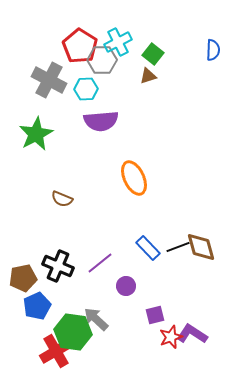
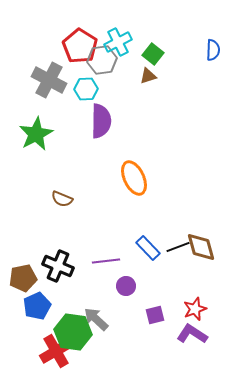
gray hexagon: rotated 8 degrees counterclockwise
purple semicircle: rotated 84 degrees counterclockwise
purple line: moved 6 px right, 2 px up; rotated 32 degrees clockwise
red star: moved 24 px right, 28 px up
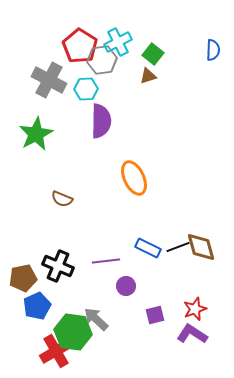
blue rectangle: rotated 20 degrees counterclockwise
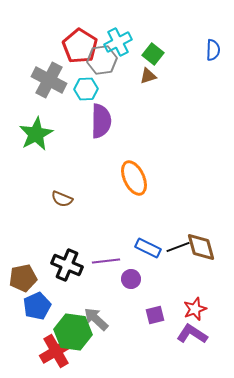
black cross: moved 9 px right, 1 px up
purple circle: moved 5 px right, 7 px up
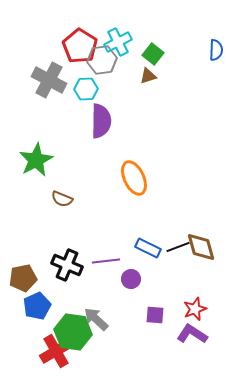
blue semicircle: moved 3 px right
green star: moved 26 px down
purple square: rotated 18 degrees clockwise
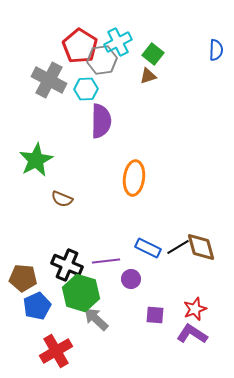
orange ellipse: rotated 32 degrees clockwise
black line: rotated 10 degrees counterclockwise
brown pentagon: rotated 16 degrees clockwise
green hexagon: moved 8 px right, 39 px up; rotated 9 degrees clockwise
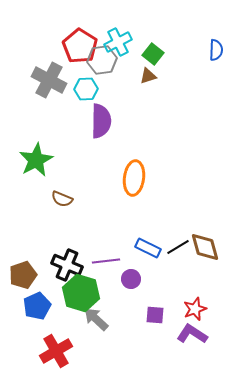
brown diamond: moved 4 px right
brown pentagon: moved 3 px up; rotated 24 degrees counterclockwise
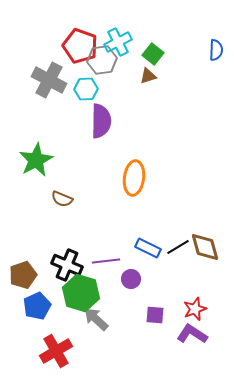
red pentagon: rotated 12 degrees counterclockwise
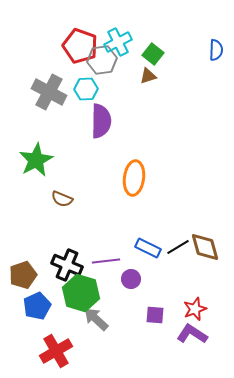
gray cross: moved 12 px down
